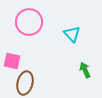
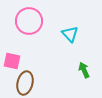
pink circle: moved 1 px up
cyan triangle: moved 2 px left
green arrow: moved 1 px left
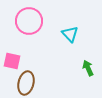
green arrow: moved 4 px right, 2 px up
brown ellipse: moved 1 px right
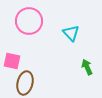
cyan triangle: moved 1 px right, 1 px up
green arrow: moved 1 px left, 1 px up
brown ellipse: moved 1 px left
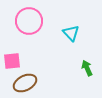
pink square: rotated 18 degrees counterclockwise
green arrow: moved 1 px down
brown ellipse: rotated 50 degrees clockwise
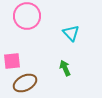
pink circle: moved 2 px left, 5 px up
green arrow: moved 22 px left
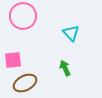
pink circle: moved 4 px left
pink square: moved 1 px right, 1 px up
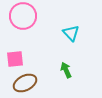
pink square: moved 2 px right, 1 px up
green arrow: moved 1 px right, 2 px down
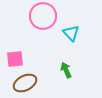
pink circle: moved 20 px right
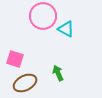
cyan triangle: moved 5 px left, 4 px up; rotated 18 degrees counterclockwise
pink square: rotated 24 degrees clockwise
green arrow: moved 8 px left, 3 px down
